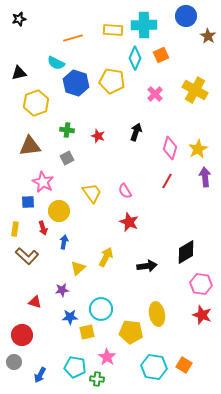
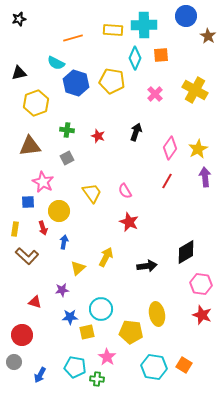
orange square at (161, 55): rotated 21 degrees clockwise
pink diamond at (170, 148): rotated 20 degrees clockwise
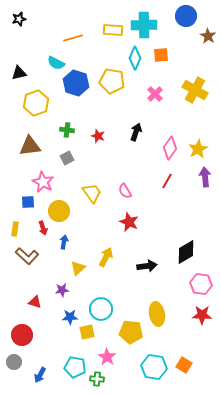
red star at (202, 315): rotated 18 degrees counterclockwise
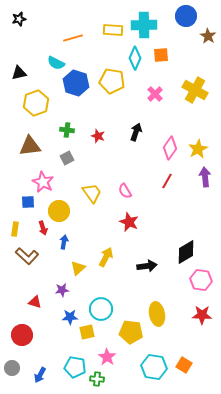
pink hexagon at (201, 284): moved 4 px up
gray circle at (14, 362): moved 2 px left, 6 px down
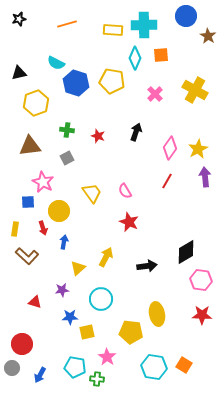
orange line at (73, 38): moved 6 px left, 14 px up
cyan circle at (101, 309): moved 10 px up
red circle at (22, 335): moved 9 px down
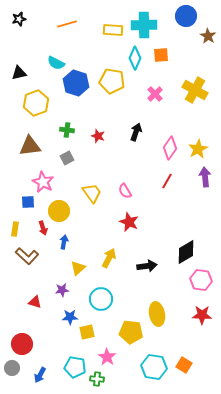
yellow arrow at (106, 257): moved 3 px right, 1 px down
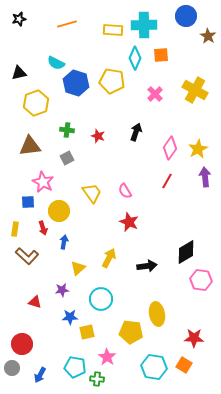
red star at (202, 315): moved 8 px left, 23 px down
